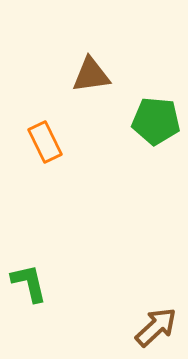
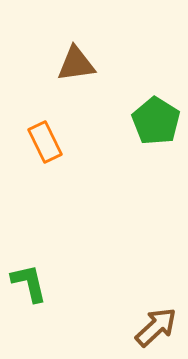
brown triangle: moved 15 px left, 11 px up
green pentagon: rotated 27 degrees clockwise
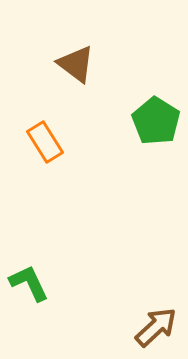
brown triangle: rotated 45 degrees clockwise
orange rectangle: rotated 6 degrees counterclockwise
green L-shape: rotated 12 degrees counterclockwise
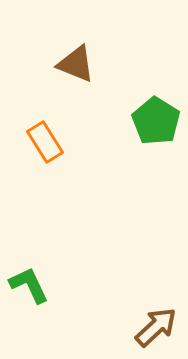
brown triangle: rotated 15 degrees counterclockwise
green L-shape: moved 2 px down
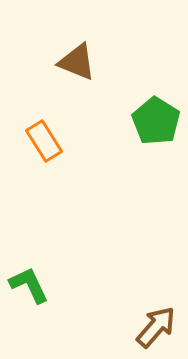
brown triangle: moved 1 px right, 2 px up
orange rectangle: moved 1 px left, 1 px up
brown arrow: rotated 6 degrees counterclockwise
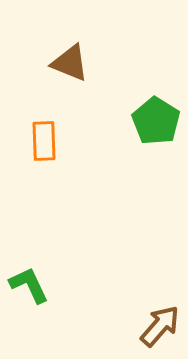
brown triangle: moved 7 px left, 1 px down
orange rectangle: rotated 30 degrees clockwise
brown arrow: moved 4 px right, 1 px up
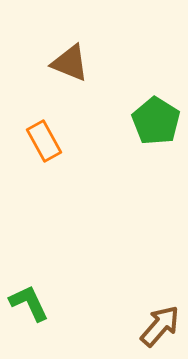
orange rectangle: rotated 27 degrees counterclockwise
green L-shape: moved 18 px down
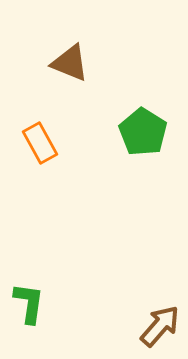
green pentagon: moved 13 px left, 11 px down
orange rectangle: moved 4 px left, 2 px down
green L-shape: rotated 33 degrees clockwise
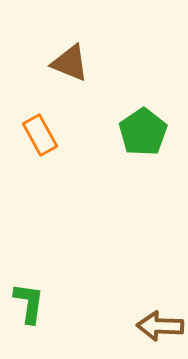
green pentagon: rotated 6 degrees clockwise
orange rectangle: moved 8 px up
brown arrow: rotated 129 degrees counterclockwise
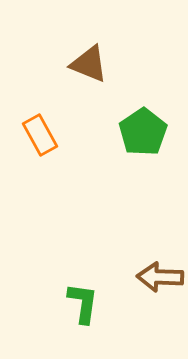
brown triangle: moved 19 px right, 1 px down
green L-shape: moved 54 px right
brown arrow: moved 49 px up
